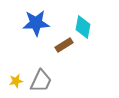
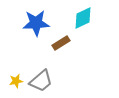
cyan diamond: moved 9 px up; rotated 55 degrees clockwise
brown rectangle: moved 3 px left, 2 px up
gray trapezoid: rotated 25 degrees clockwise
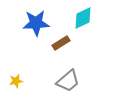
gray trapezoid: moved 27 px right
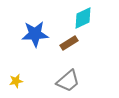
blue star: moved 1 px left, 11 px down
brown rectangle: moved 8 px right
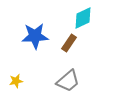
blue star: moved 2 px down
brown rectangle: rotated 24 degrees counterclockwise
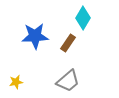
cyan diamond: rotated 35 degrees counterclockwise
brown rectangle: moved 1 px left
yellow star: moved 1 px down
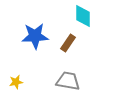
cyan diamond: moved 2 px up; rotated 30 degrees counterclockwise
gray trapezoid: rotated 130 degrees counterclockwise
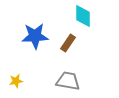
yellow star: moved 1 px up
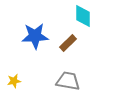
brown rectangle: rotated 12 degrees clockwise
yellow star: moved 2 px left
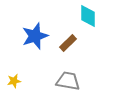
cyan diamond: moved 5 px right
blue star: rotated 16 degrees counterclockwise
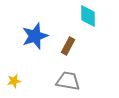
brown rectangle: moved 3 px down; rotated 18 degrees counterclockwise
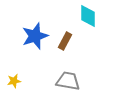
brown rectangle: moved 3 px left, 5 px up
